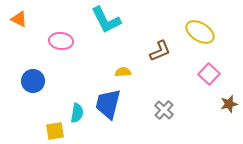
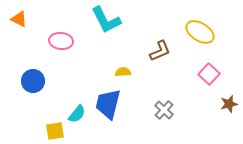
cyan semicircle: moved 1 px down; rotated 30 degrees clockwise
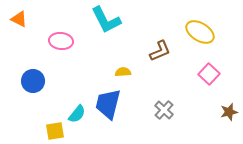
brown star: moved 8 px down
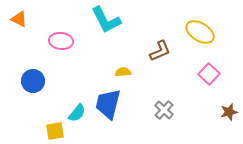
cyan semicircle: moved 1 px up
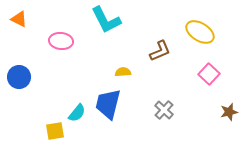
blue circle: moved 14 px left, 4 px up
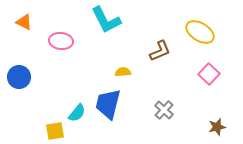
orange triangle: moved 5 px right, 3 px down
brown star: moved 12 px left, 15 px down
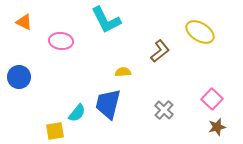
brown L-shape: rotated 15 degrees counterclockwise
pink square: moved 3 px right, 25 px down
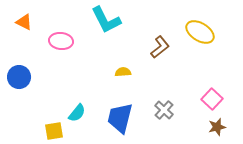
brown L-shape: moved 4 px up
blue trapezoid: moved 12 px right, 14 px down
yellow square: moved 1 px left
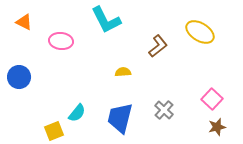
brown L-shape: moved 2 px left, 1 px up
yellow square: rotated 12 degrees counterclockwise
